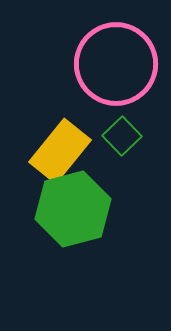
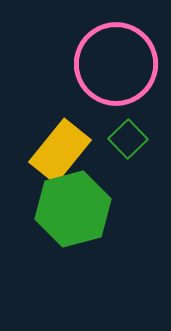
green square: moved 6 px right, 3 px down
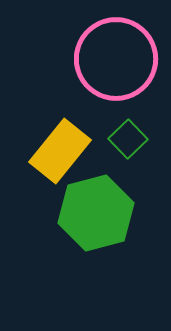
pink circle: moved 5 px up
green hexagon: moved 23 px right, 4 px down
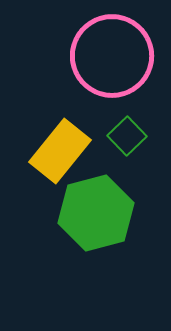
pink circle: moved 4 px left, 3 px up
green square: moved 1 px left, 3 px up
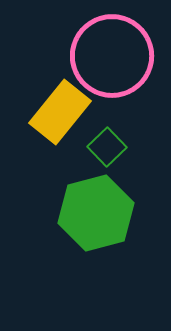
green square: moved 20 px left, 11 px down
yellow rectangle: moved 39 px up
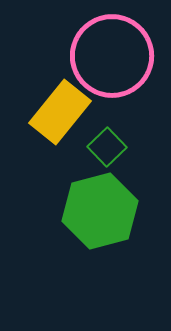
green hexagon: moved 4 px right, 2 px up
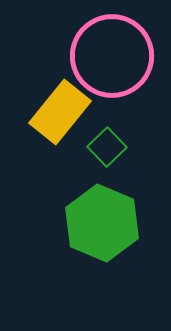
green hexagon: moved 2 px right, 12 px down; rotated 22 degrees counterclockwise
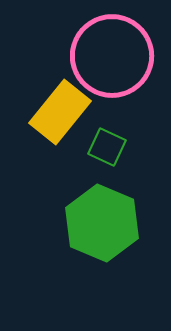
green square: rotated 21 degrees counterclockwise
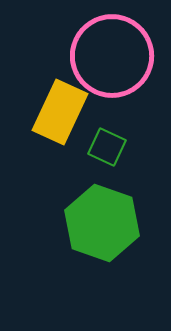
yellow rectangle: rotated 14 degrees counterclockwise
green hexagon: rotated 4 degrees counterclockwise
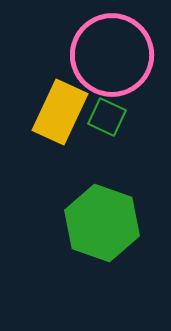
pink circle: moved 1 px up
green square: moved 30 px up
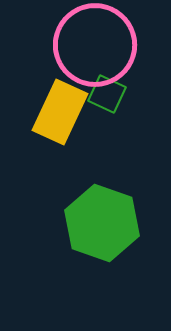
pink circle: moved 17 px left, 10 px up
green square: moved 23 px up
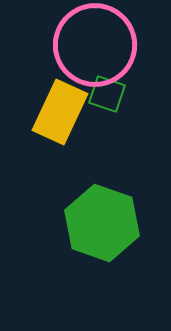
green square: rotated 6 degrees counterclockwise
